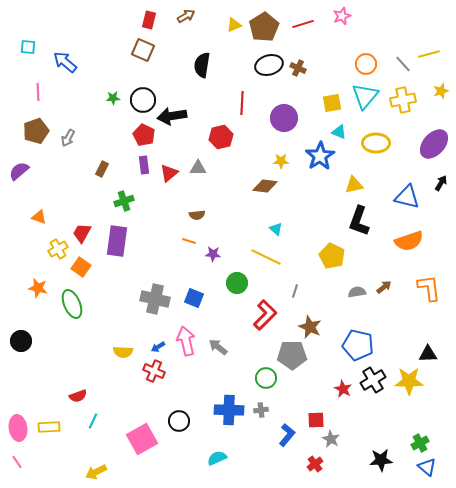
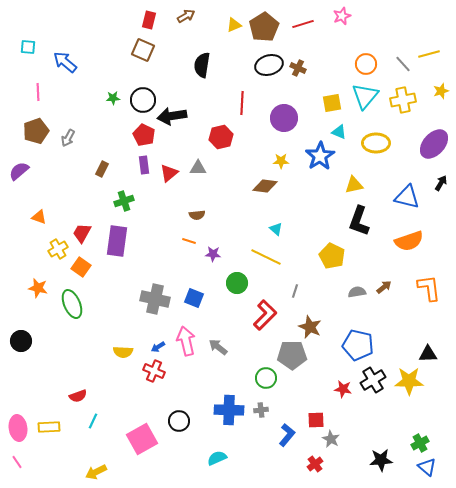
red star at (343, 389): rotated 18 degrees counterclockwise
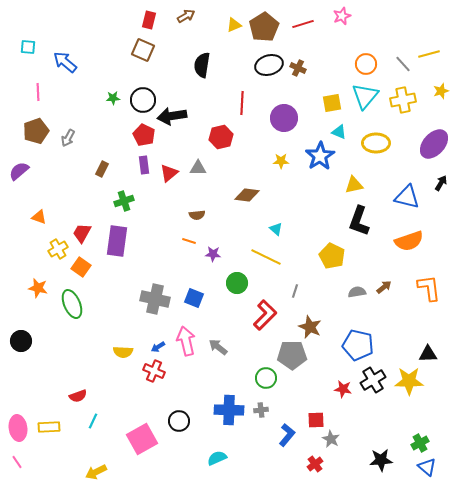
brown diamond at (265, 186): moved 18 px left, 9 px down
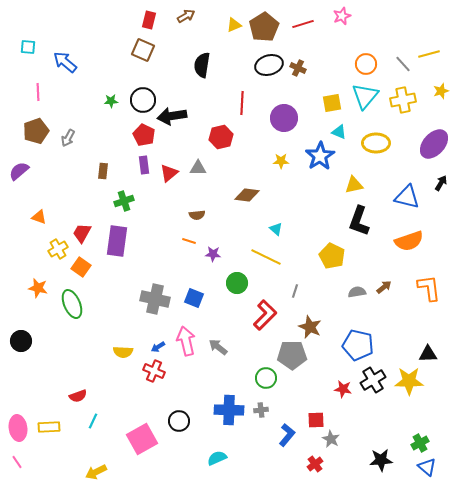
green star at (113, 98): moved 2 px left, 3 px down
brown rectangle at (102, 169): moved 1 px right, 2 px down; rotated 21 degrees counterclockwise
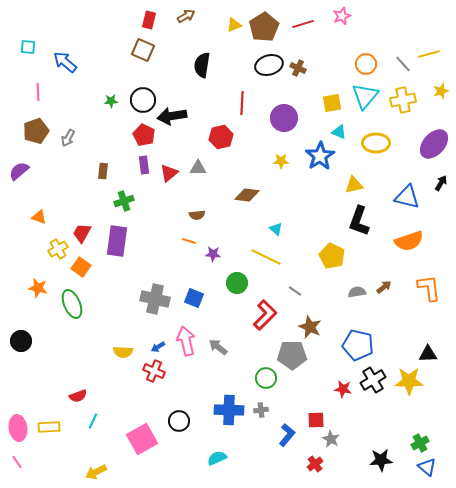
gray line at (295, 291): rotated 72 degrees counterclockwise
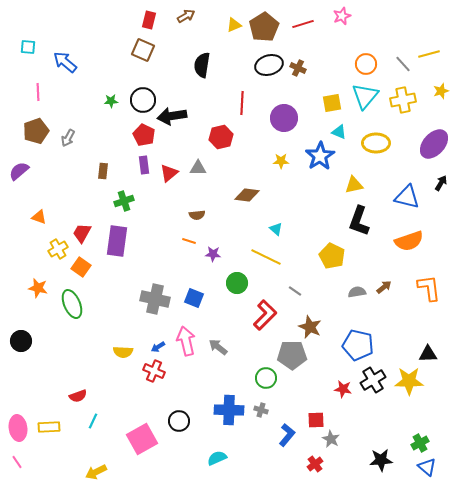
gray cross at (261, 410): rotated 24 degrees clockwise
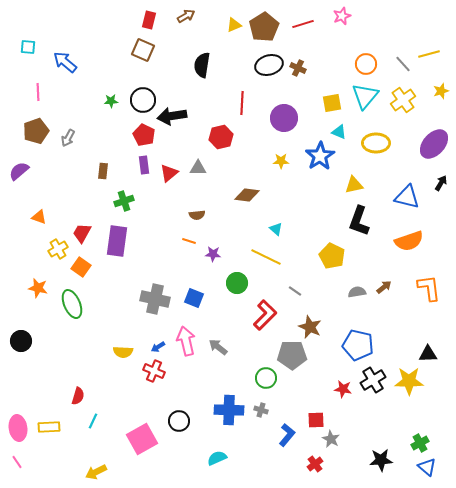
yellow cross at (403, 100): rotated 25 degrees counterclockwise
red semicircle at (78, 396): rotated 54 degrees counterclockwise
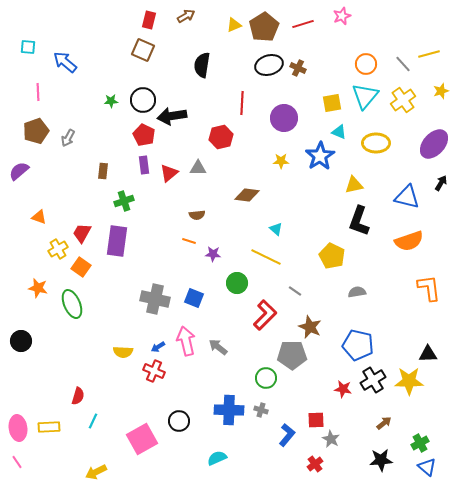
brown arrow at (384, 287): moved 136 px down
